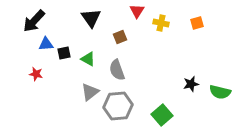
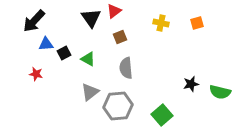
red triangle: moved 23 px left; rotated 21 degrees clockwise
black square: rotated 16 degrees counterclockwise
gray semicircle: moved 9 px right, 2 px up; rotated 15 degrees clockwise
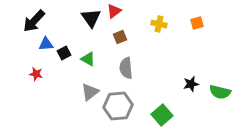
yellow cross: moved 2 px left, 1 px down
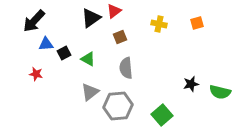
black triangle: rotated 30 degrees clockwise
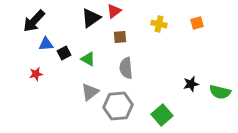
brown square: rotated 16 degrees clockwise
red star: rotated 24 degrees counterclockwise
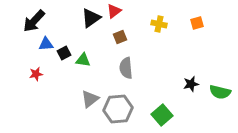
brown square: rotated 16 degrees counterclockwise
green triangle: moved 5 px left, 1 px down; rotated 21 degrees counterclockwise
gray triangle: moved 7 px down
gray hexagon: moved 3 px down
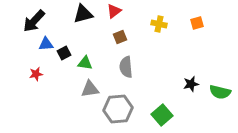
black triangle: moved 8 px left, 4 px up; rotated 20 degrees clockwise
green triangle: moved 2 px right, 3 px down
gray semicircle: moved 1 px up
gray triangle: moved 10 px up; rotated 30 degrees clockwise
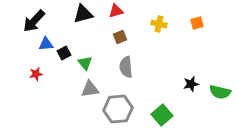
red triangle: moved 2 px right; rotated 21 degrees clockwise
green triangle: rotated 42 degrees clockwise
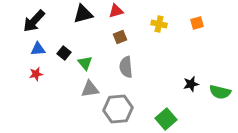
blue triangle: moved 8 px left, 5 px down
black square: rotated 24 degrees counterclockwise
green square: moved 4 px right, 4 px down
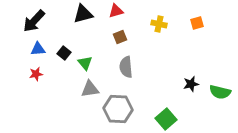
gray hexagon: rotated 8 degrees clockwise
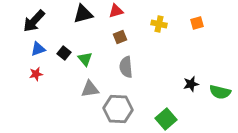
blue triangle: rotated 14 degrees counterclockwise
green triangle: moved 4 px up
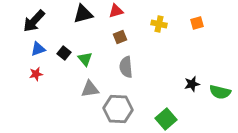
black star: moved 1 px right
